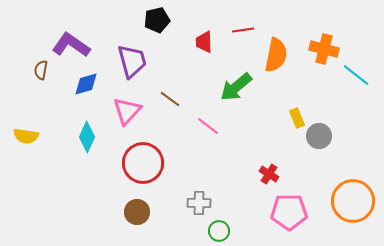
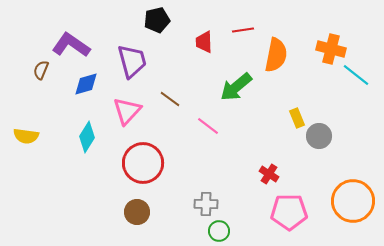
orange cross: moved 7 px right
brown semicircle: rotated 12 degrees clockwise
cyan diamond: rotated 8 degrees clockwise
gray cross: moved 7 px right, 1 px down
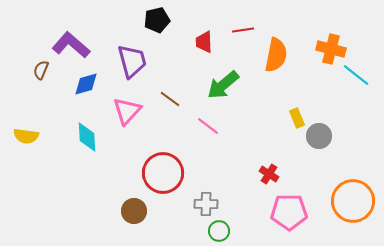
purple L-shape: rotated 6 degrees clockwise
green arrow: moved 13 px left, 2 px up
cyan diamond: rotated 36 degrees counterclockwise
red circle: moved 20 px right, 10 px down
brown circle: moved 3 px left, 1 px up
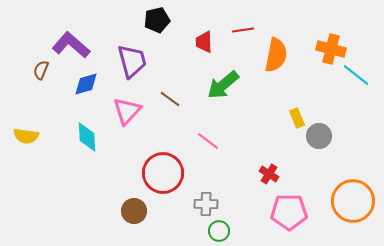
pink line: moved 15 px down
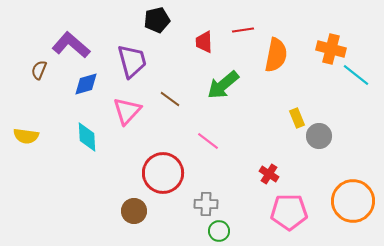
brown semicircle: moved 2 px left
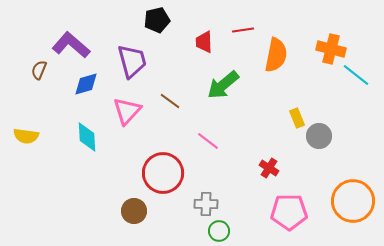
brown line: moved 2 px down
red cross: moved 6 px up
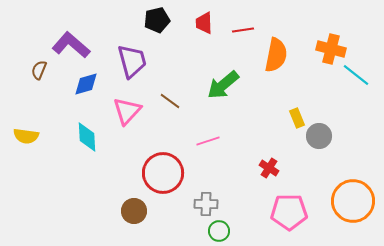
red trapezoid: moved 19 px up
pink line: rotated 55 degrees counterclockwise
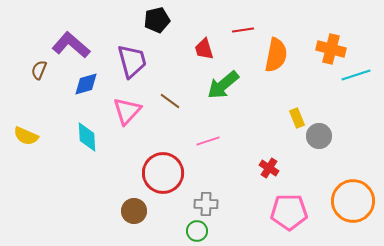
red trapezoid: moved 26 px down; rotated 15 degrees counterclockwise
cyan line: rotated 56 degrees counterclockwise
yellow semicircle: rotated 15 degrees clockwise
green circle: moved 22 px left
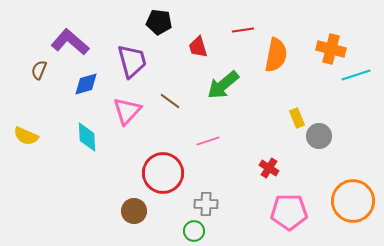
black pentagon: moved 2 px right, 2 px down; rotated 20 degrees clockwise
purple L-shape: moved 1 px left, 3 px up
red trapezoid: moved 6 px left, 2 px up
green circle: moved 3 px left
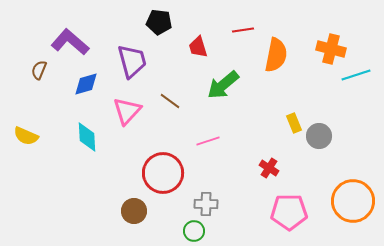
yellow rectangle: moved 3 px left, 5 px down
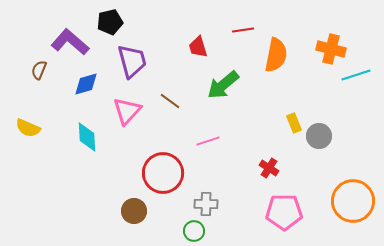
black pentagon: moved 49 px left; rotated 20 degrees counterclockwise
yellow semicircle: moved 2 px right, 8 px up
pink pentagon: moved 5 px left
